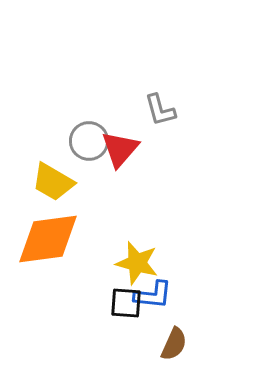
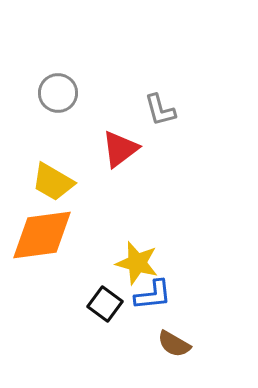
gray circle: moved 31 px left, 48 px up
red triangle: rotated 12 degrees clockwise
orange diamond: moved 6 px left, 4 px up
blue L-shape: rotated 12 degrees counterclockwise
black square: moved 21 px left, 1 px down; rotated 32 degrees clockwise
brown semicircle: rotated 96 degrees clockwise
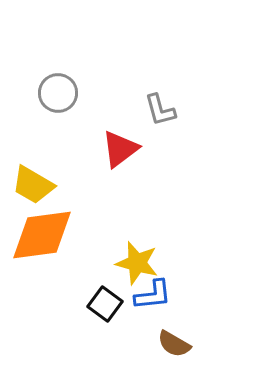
yellow trapezoid: moved 20 px left, 3 px down
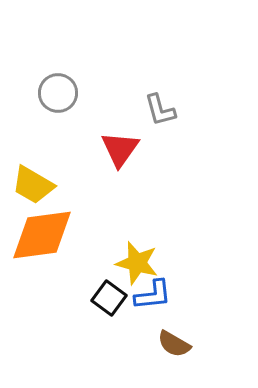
red triangle: rotated 18 degrees counterclockwise
black square: moved 4 px right, 6 px up
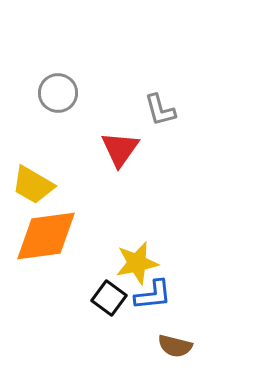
orange diamond: moved 4 px right, 1 px down
yellow star: rotated 27 degrees counterclockwise
brown semicircle: moved 1 px right, 2 px down; rotated 16 degrees counterclockwise
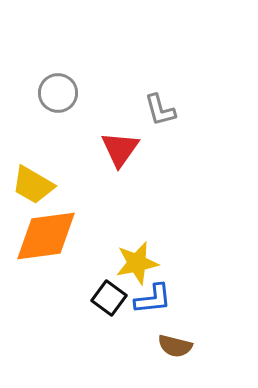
blue L-shape: moved 4 px down
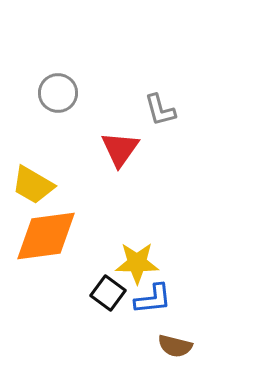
yellow star: rotated 12 degrees clockwise
black square: moved 1 px left, 5 px up
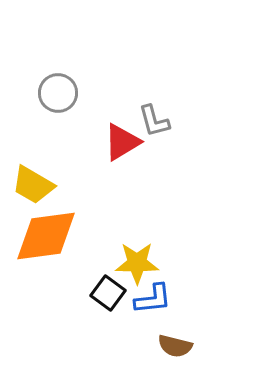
gray L-shape: moved 6 px left, 11 px down
red triangle: moved 2 px right, 7 px up; rotated 24 degrees clockwise
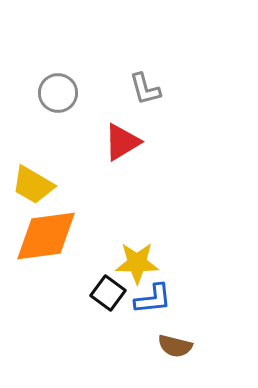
gray L-shape: moved 9 px left, 32 px up
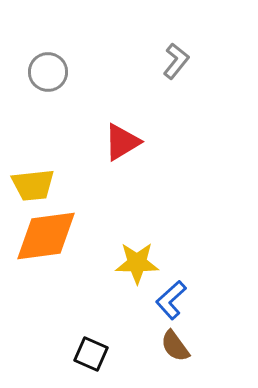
gray L-shape: moved 31 px right, 28 px up; rotated 126 degrees counterclockwise
gray circle: moved 10 px left, 21 px up
yellow trapezoid: rotated 36 degrees counterclockwise
black square: moved 17 px left, 61 px down; rotated 12 degrees counterclockwise
blue L-shape: moved 18 px right, 1 px down; rotated 144 degrees clockwise
brown semicircle: rotated 40 degrees clockwise
